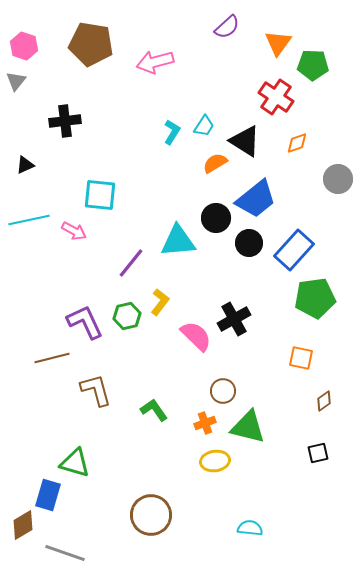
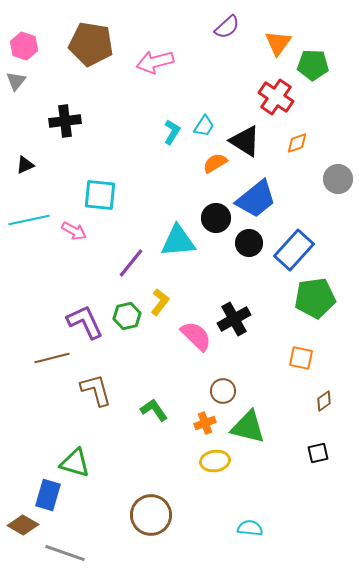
brown diamond at (23, 525): rotated 60 degrees clockwise
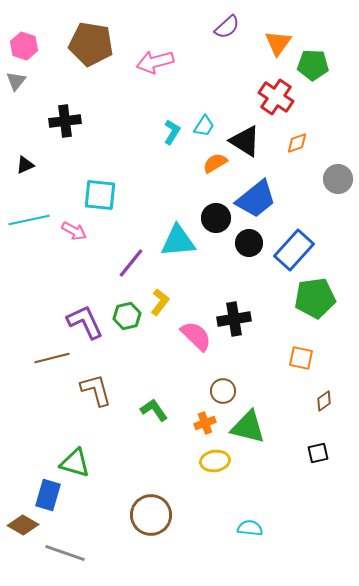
black cross at (234, 319): rotated 20 degrees clockwise
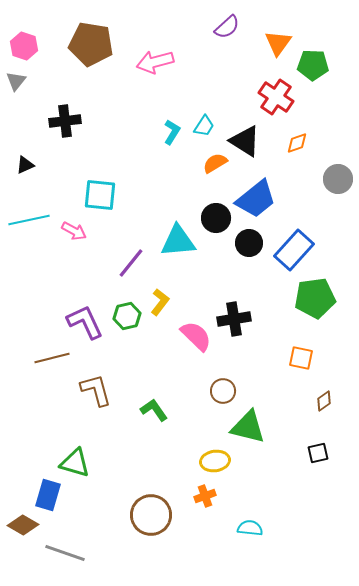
orange cross at (205, 423): moved 73 px down
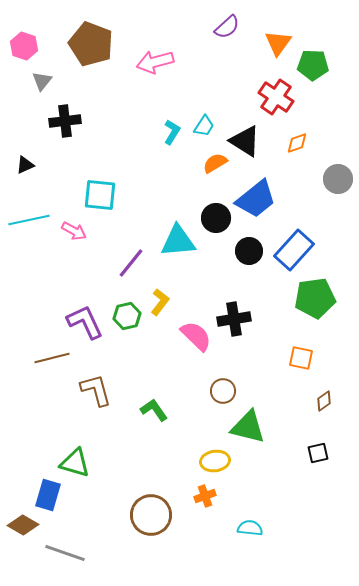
brown pentagon at (91, 44): rotated 12 degrees clockwise
gray triangle at (16, 81): moved 26 px right
black circle at (249, 243): moved 8 px down
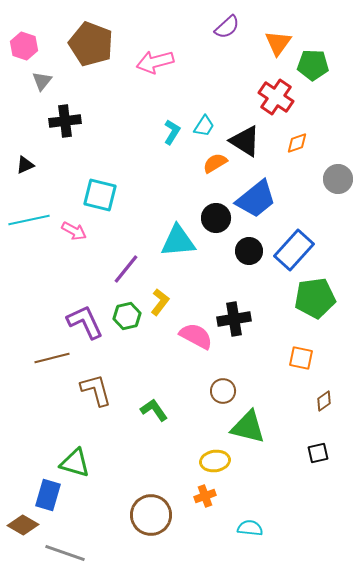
cyan square at (100, 195): rotated 8 degrees clockwise
purple line at (131, 263): moved 5 px left, 6 px down
pink semicircle at (196, 336): rotated 16 degrees counterclockwise
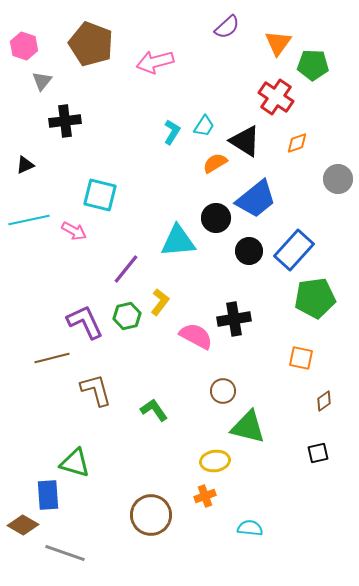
blue rectangle at (48, 495): rotated 20 degrees counterclockwise
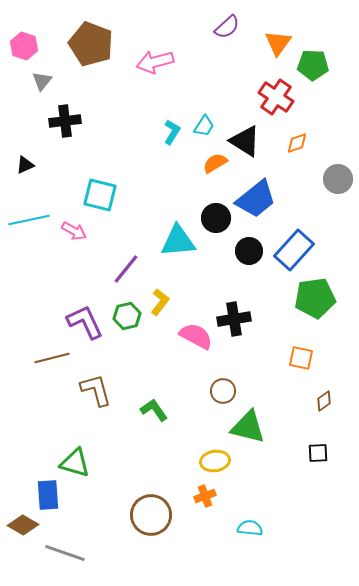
black square at (318, 453): rotated 10 degrees clockwise
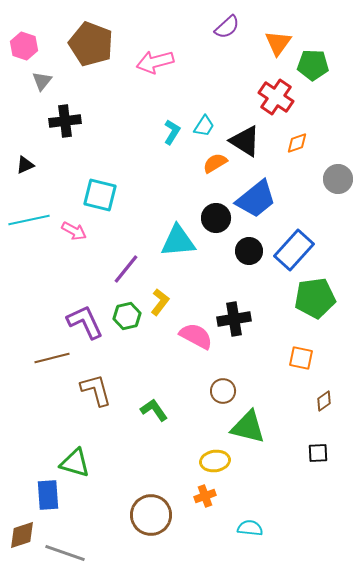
brown diamond at (23, 525): moved 1 px left, 10 px down; rotated 48 degrees counterclockwise
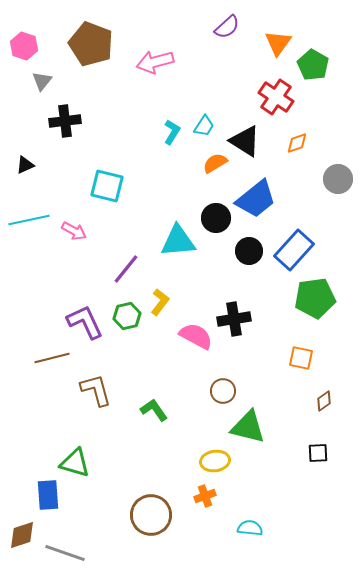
green pentagon at (313, 65): rotated 28 degrees clockwise
cyan square at (100, 195): moved 7 px right, 9 px up
